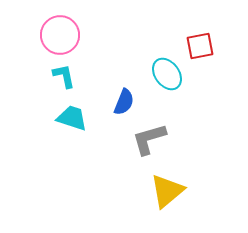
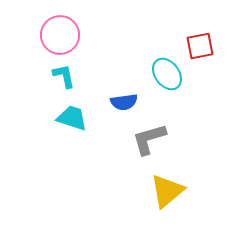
blue semicircle: rotated 60 degrees clockwise
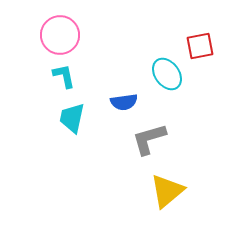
cyan trapezoid: rotated 96 degrees counterclockwise
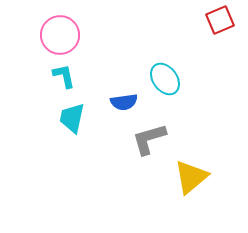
red square: moved 20 px right, 26 px up; rotated 12 degrees counterclockwise
cyan ellipse: moved 2 px left, 5 px down
yellow triangle: moved 24 px right, 14 px up
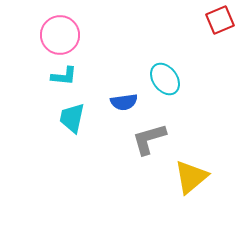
cyan L-shape: rotated 108 degrees clockwise
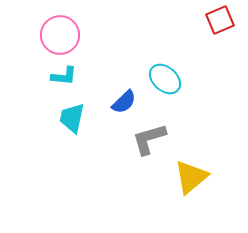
cyan ellipse: rotated 12 degrees counterclockwise
blue semicircle: rotated 36 degrees counterclockwise
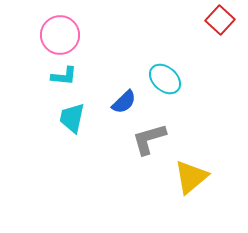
red square: rotated 24 degrees counterclockwise
